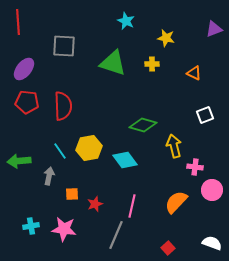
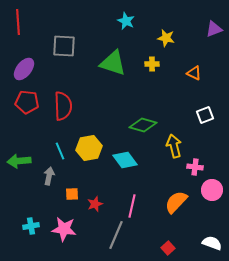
cyan line: rotated 12 degrees clockwise
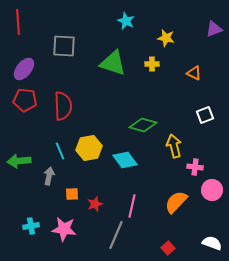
red pentagon: moved 2 px left, 2 px up
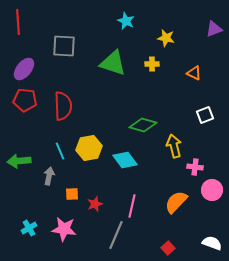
cyan cross: moved 2 px left, 2 px down; rotated 21 degrees counterclockwise
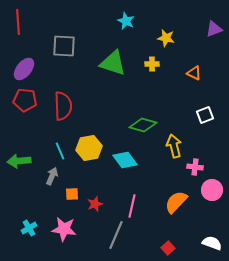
gray arrow: moved 3 px right; rotated 12 degrees clockwise
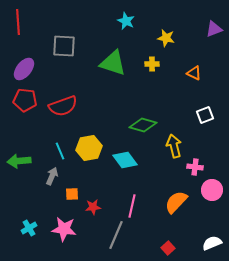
red semicircle: rotated 72 degrees clockwise
red star: moved 2 px left, 3 px down; rotated 14 degrees clockwise
white semicircle: rotated 42 degrees counterclockwise
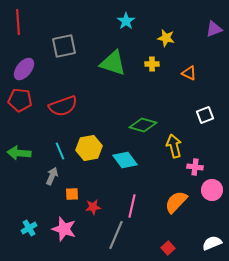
cyan star: rotated 12 degrees clockwise
gray square: rotated 15 degrees counterclockwise
orange triangle: moved 5 px left
red pentagon: moved 5 px left
green arrow: moved 8 px up; rotated 10 degrees clockwise
pink star: rotated 10 degrees clockwise
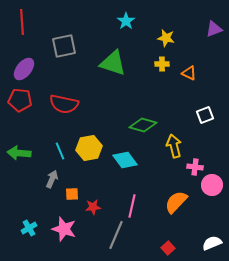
red line: moved 4 px right
yellow cross: moved 10 px right
red semicircle: moved 1 px right, 2 px up; rotated 32 degrees clockwise
gray arrow: moved 3 px down
pink circle: moved 5 px up
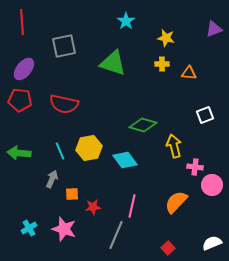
orange triangle: rotated 21 degrees counterclockwise
